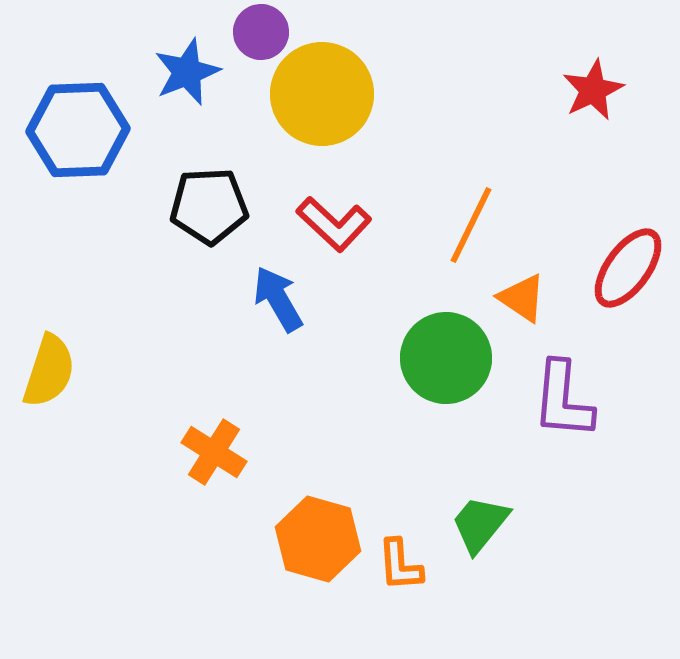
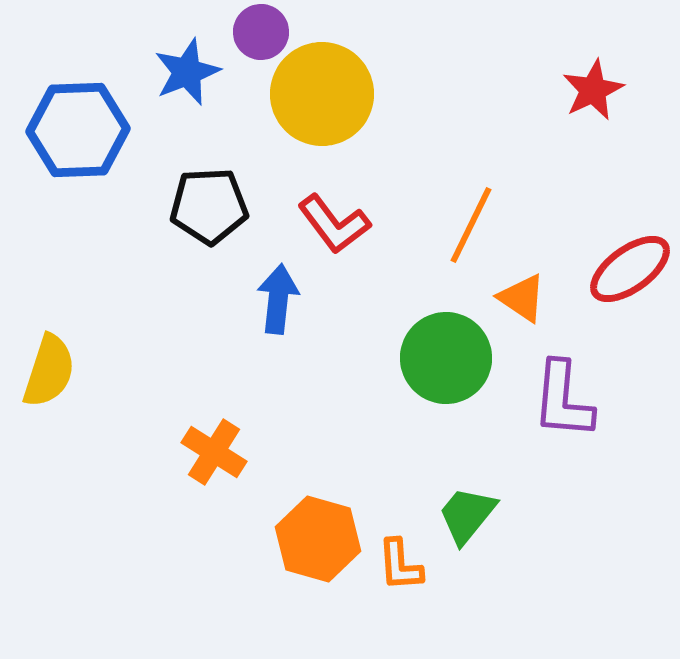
red L-shape: rotated 10 degrees clockwise
red ellipse: moved 2 px right, 1 px down; rotated 18 degrees clockwise
blue arrow: rotated 36 degrees clockwise
green trapezoid: moved 13 px left, 9 px up
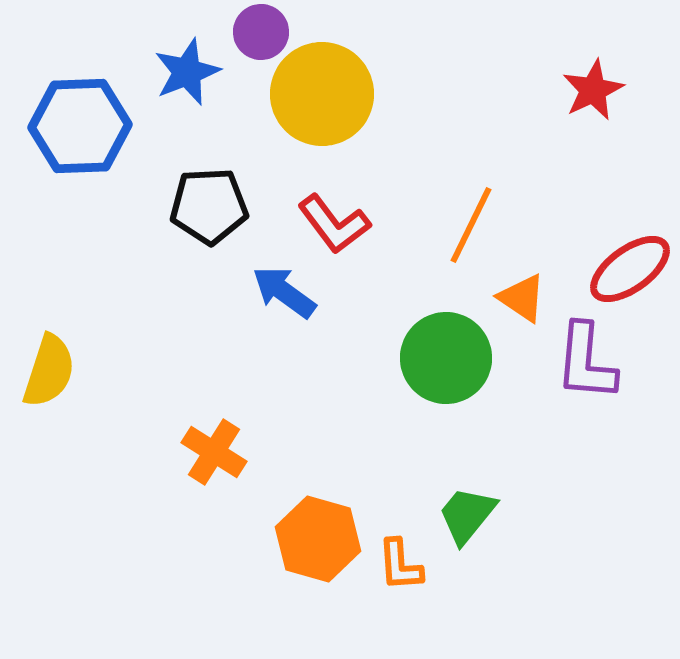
blue hexagon: moved 2 px right, 4 px up
blue arrow: moved 6 px right, 7 px up; rotated 60 degrees counterclockwise
purple L-shape: moved 23 px right, 38 px up
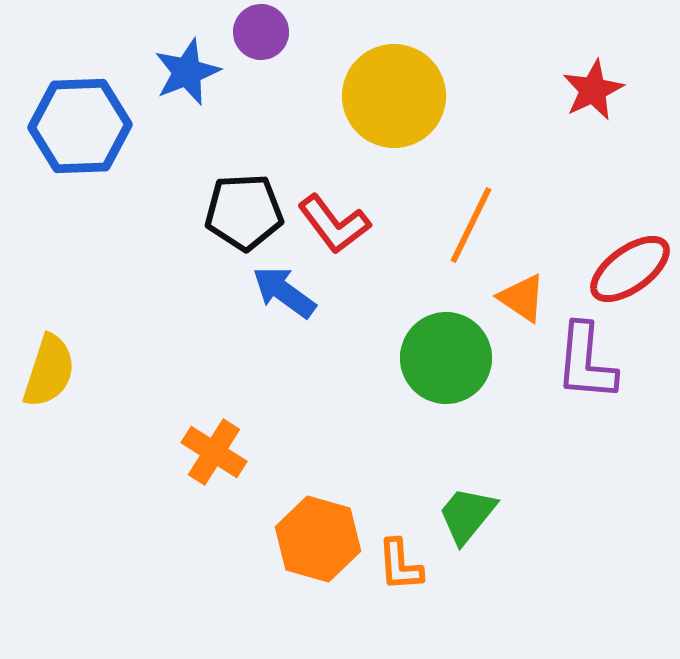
yellow circle: moved 72 px right, 2 px down
black pentagon: moved 35 px right, 6 px down
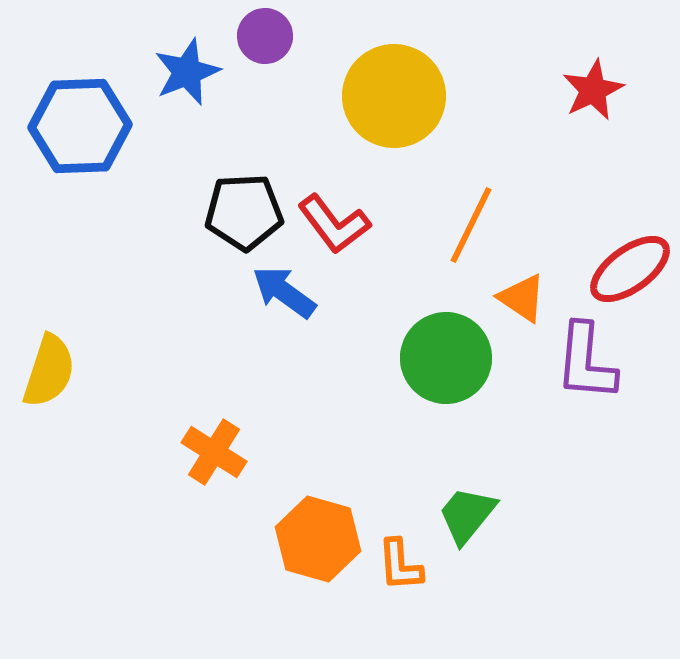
purple circle: moved 4 px right, 4 px down
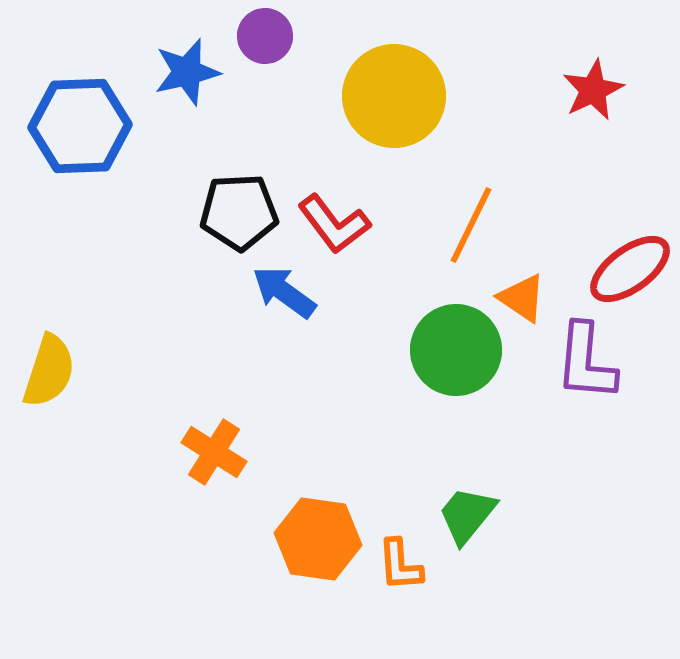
blue star: rotated 8 degrees clockwise
black pentagon: moved 5 px left
green circle: moved 10 px right, 8 px up
orange hexagon: rotated 8 degrees counterclockwise
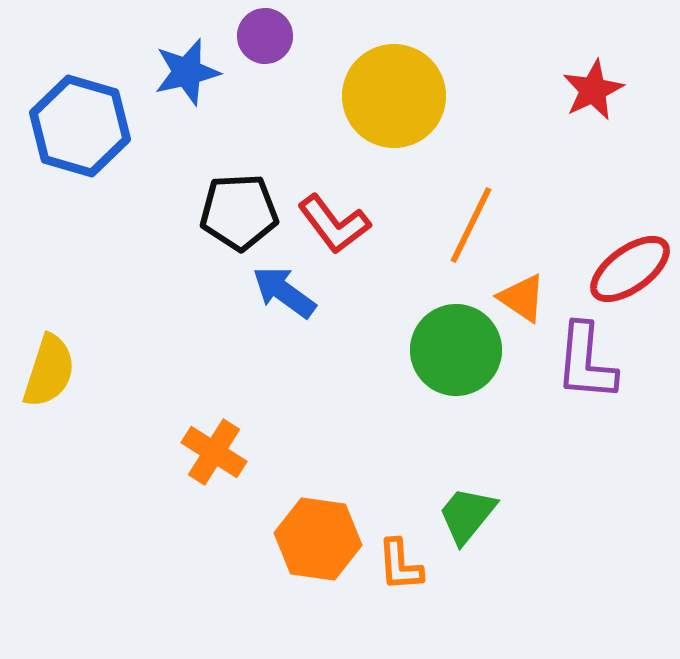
blue hexagon: rotated 18 degrees clockwise
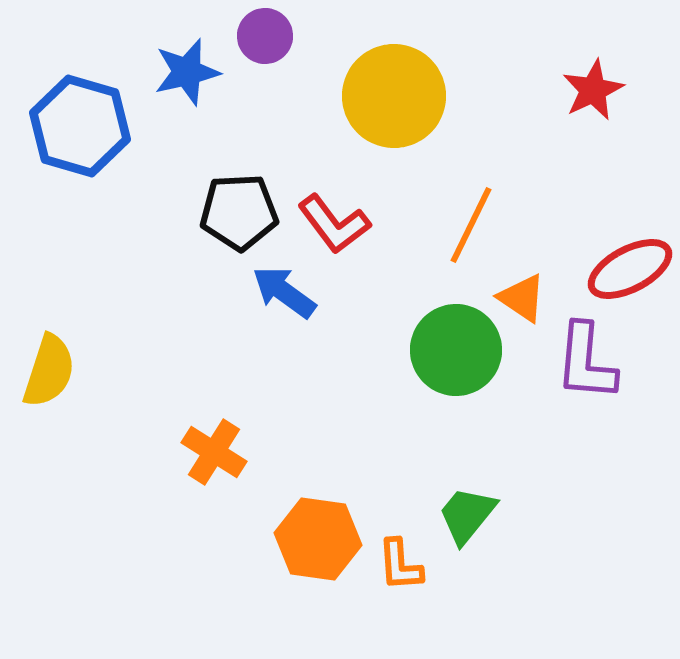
red ellipse: rotated 8 degrees clockwise
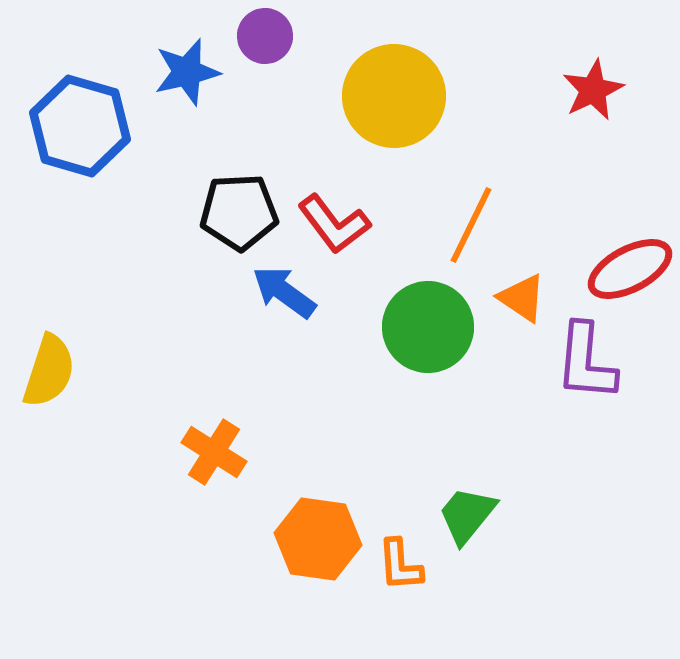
green circle: moved 28 px left, 23 px up
